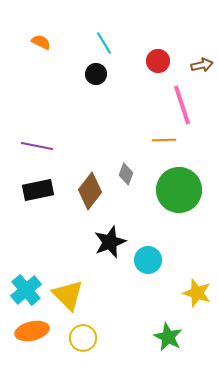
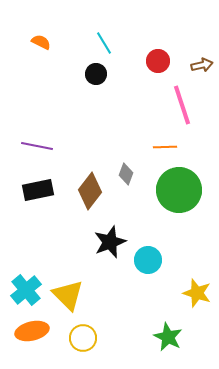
orange line: moved 1 px right, 7 px down
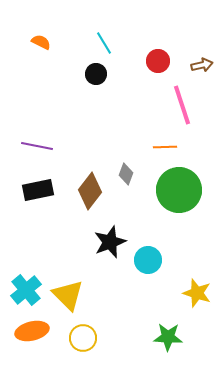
green star: rotated 24 degrees counterclockwise
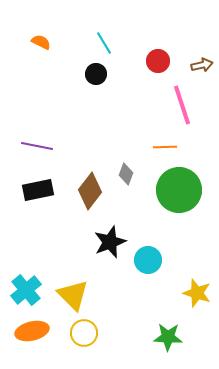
yellow triangle: moved 5 px right
yellow circle: moved 1 px right, 5 px up
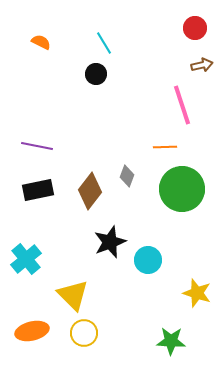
red circle: moved 37 px right, 33 px up
gray diamond: moved 1 px right, 2 px down
green circle: moved 3 px right, 1 px up
cyan cross: moved 31 px up
green star: moved 3 px right, 4 px down
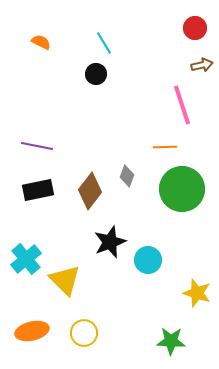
yellow triangle: moved 8 px left, 15 px up
